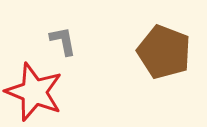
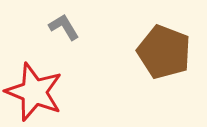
gray L-shape: moved 1 px right, 14 px up; rotated 20 degrees counterclockwise
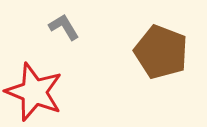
brown pentagon: moved 3 px left
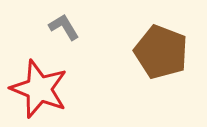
red star: moved 5 px right, 3 px up
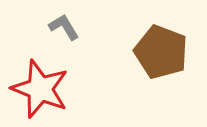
red star: moved 1 px right
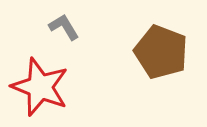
red star: moved 2 px up
